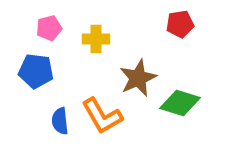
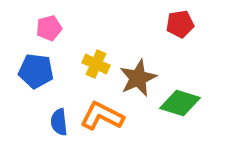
yellow cross: moved 25 px down; rotated 24 degrees clockwise
orange L-shape: rotated 147 degrees clockwise
blue semicircle: moved 1 px left, 1 px down
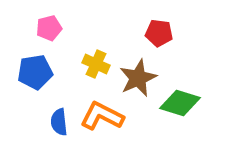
red pentagon: moved 21 px left, 9 px down; rotated 16 degrees clockwise
blue pentagon: moved 1 px left, 1 px down; rotated 16 degrees counterclockwise
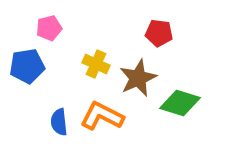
blue pentagon: moved 8 px left, 6 px up
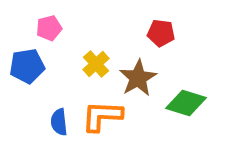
red pentagon: moved 2 px right
yellow cross: rotated 24 degrees clockwise
brown star: rotated 6 degrees counterclockwise
green diamond: moved 6 px right
orange L-shape: rotated 24 degrees counterclockwise
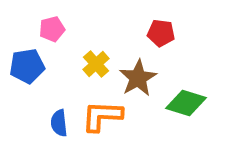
pink pentagon: moved 3 px right, 1 px down
blue semicircle: moved 1 px down
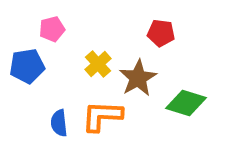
yellow cross: moved 2 px right
